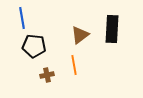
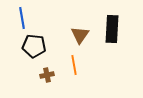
brown triangle: rotated 18 degrees counterclockwise
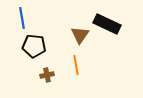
black rectangle: moved 5 px left, 5 px up; rotated 68 degrees counterclockwise
orange line: moved 2 px right
